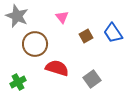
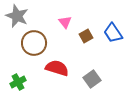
pink triangle: moved 3 px right, 5 px down
brown circle: moved 1 px left, 1 px up
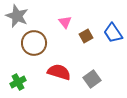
red semicircle: moved 2 px right, 4 px down
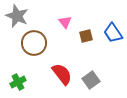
brown square: rotated 16 degrees clockwise
red semicircle: moved 3 px right, 2 px down; rotated 35 degrees clockwise
gray square: moved 1 px left, 1 px down
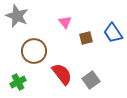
brown square: moved 2 px down
brown circle: moved 8 px down
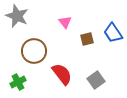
brown square: moved 1 px right, 1 px down
gray square: moved 5 px right
